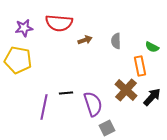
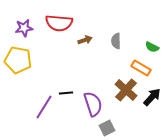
orange rectangle: moved 1 px right, 2 px down; rotated 48 degrees counterclockwise
purple line: rotated 20 degrees clockwise
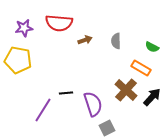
purple line: moved 1 px left, 3 px down
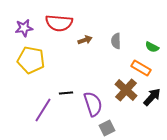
yellow pentagon: moved 13 px right
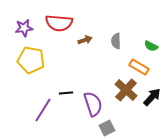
green semicircle: moved 1 px left, 1 px up
orange rectangle: moved 2 px left, 1 px up
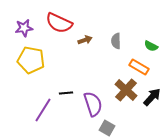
red semicircle: rotated 20 degrees clockwise
gray square: rotated 35 degrees counterclockwise
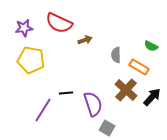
gray semicircle: moved 14 px down
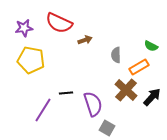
orange rectangle: rotated 60 degrees counterclockwise
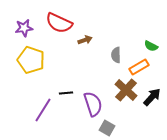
yellow pentagon: rotated 8 degrees clockwise
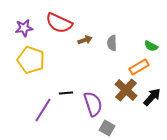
gray semicircle: moved 4 px left, 12 px up
